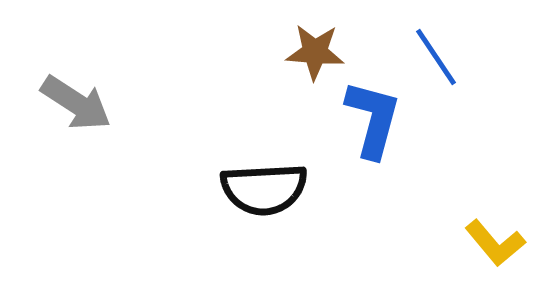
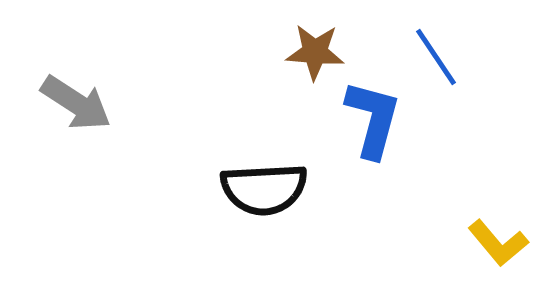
yellow L-shape: moved 3 px right
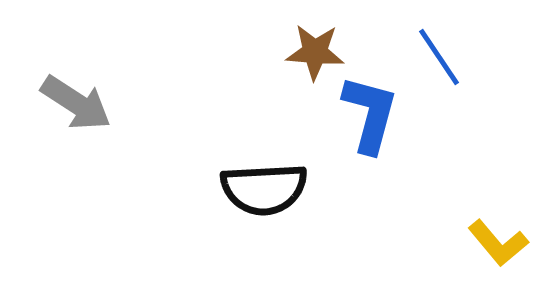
blue line: moved 3 px right
blue L-shape: moved 3 px left, 5 px up
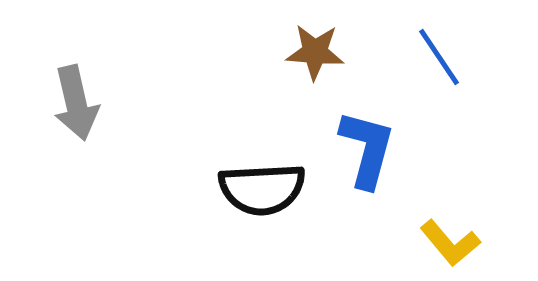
gray arrow: rotated 44 degrees clockwise
blue L-shape: moved 3 px left, 35 px down
black semicircle: moved 2 px left
yellow L-shape: moved 48 px left
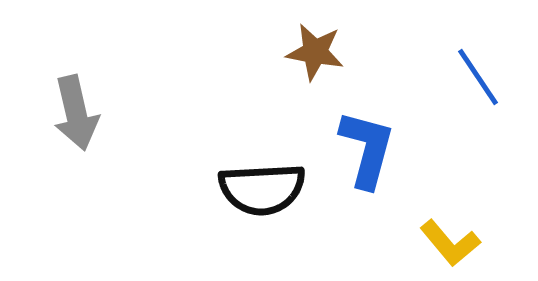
brown star: rotated 6 degrees clockwise
blue line: moved 39 px right, 20 px down
gray arrow: moved 10 px down
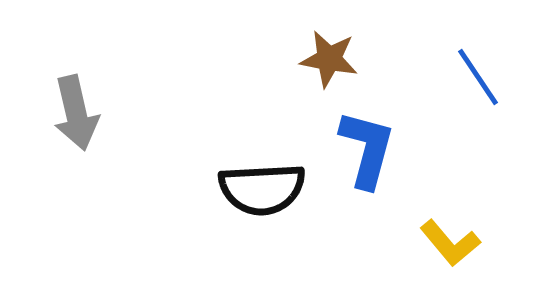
brown star: moved 14 px right, 7 px down
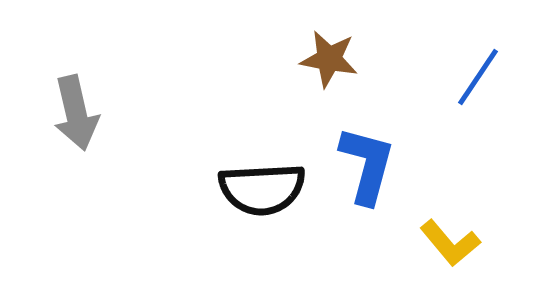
blue line: rotated 68 degrees clockwise
blue L-shape: moved 16 px down
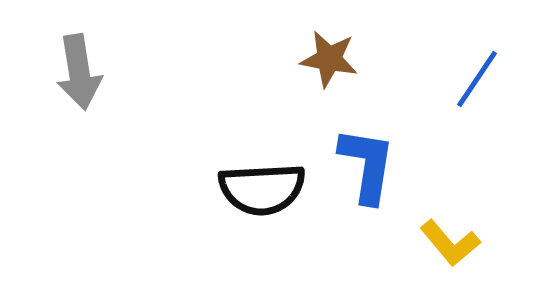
blue line: moved 1 px left, 2 px down
gray arrow: moved 3 px right, 41 px up; rotated 4 degrees clockwise
blue L-shape: rotated 6 degrees counterclockwise
